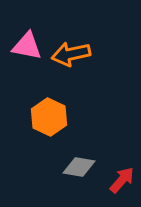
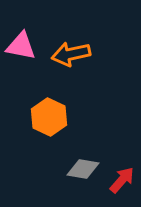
pink triangle: moved 6 px left
gray diamond: moved 4 px right, 2 px down
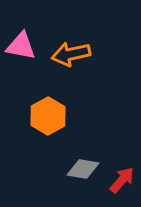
orange hexagon: moved 1 px left, 1 px up; rotated 6 degrees clockwise
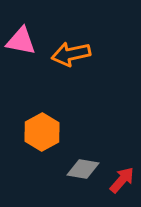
pink triangle: moved 5 px up
orange hexagon: moved 6 px left, 16 px down
